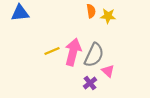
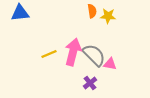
orange semicircle: moved 1 px right
yellow line: moved 3 px left, 3 px down
gray semicircle: rotated 70 degrees counterclockwise
pink triangle: moved 2 px right, 7 px up; rotated 32 degrees counterclockwise
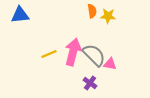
blue triangle: moved 2 px down
purple cross: rotated 16 degrees counterclockwise
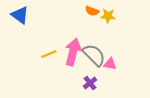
orange semicircle: rotated 120 degrees clockwise
blue triangle: rotated 42 degrees clockwise
purple cross: rotated 16 degrees clockwise
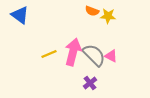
pink triangle: moved 1 px right, 8 px up; rotated 16 degrees clockwise
